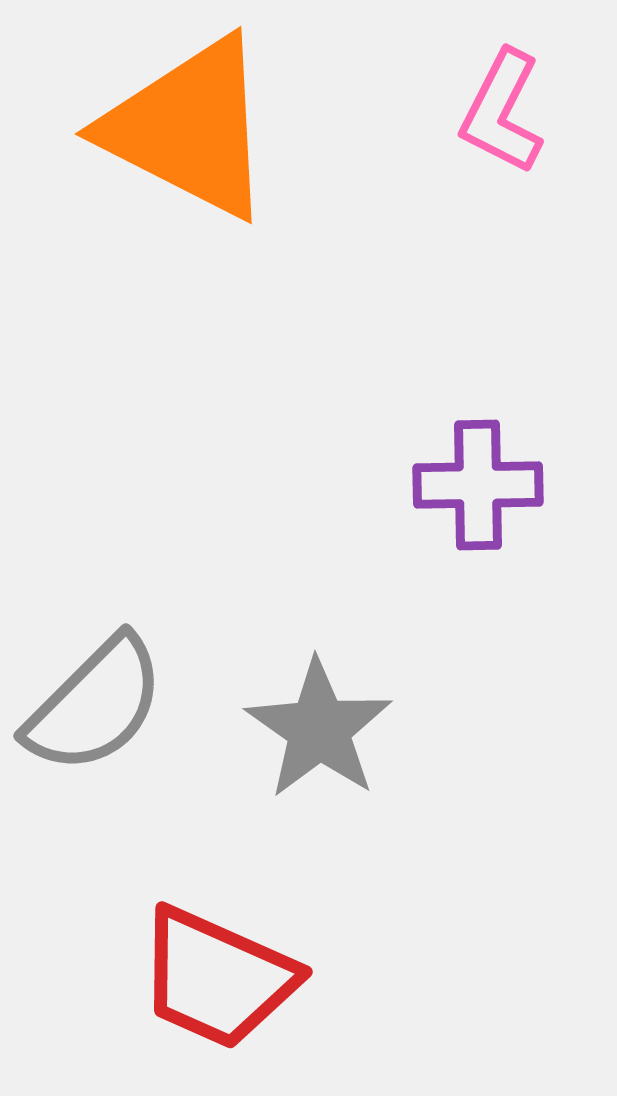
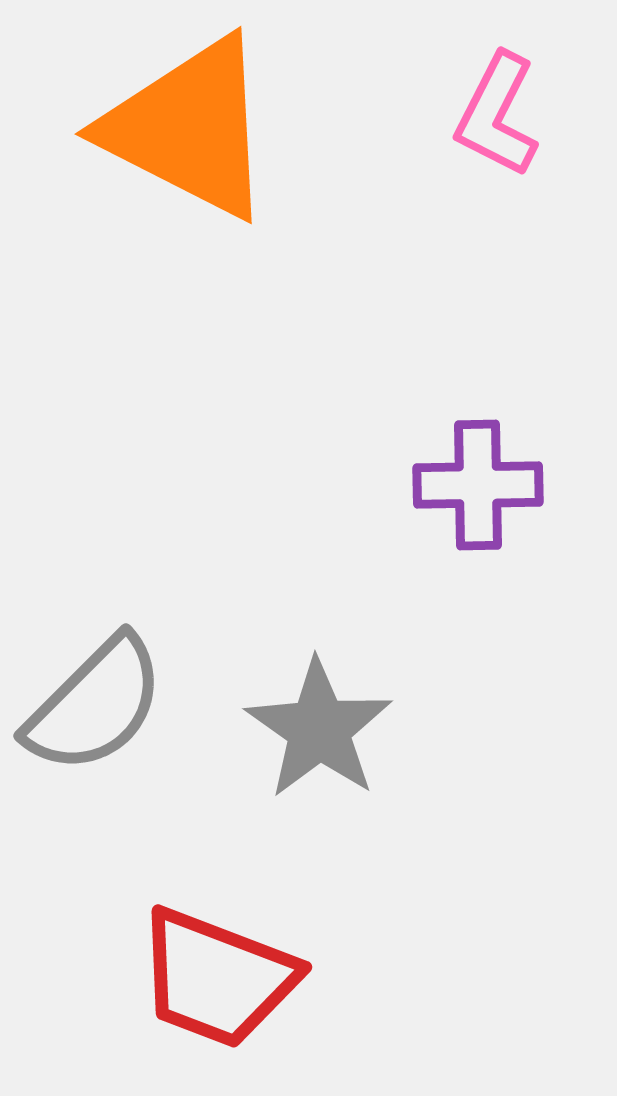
pink L-shape: moved 5 px left, 3 px down
red trapezoid: rotated 3 degrees counterclockwise
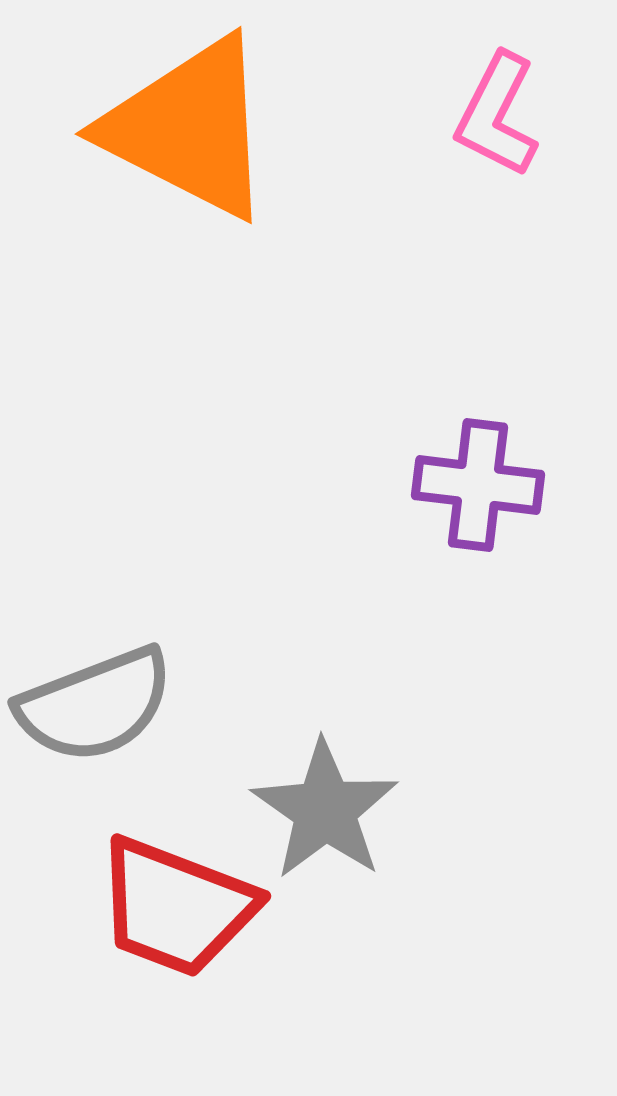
purple cross: rotated 8 degrees clockwise
gray semicircle: rotated 24 degrees clockwise
gray star: moved 6 px right, 81 px down
red trapezoid: moved 41 px left, 71 px up
